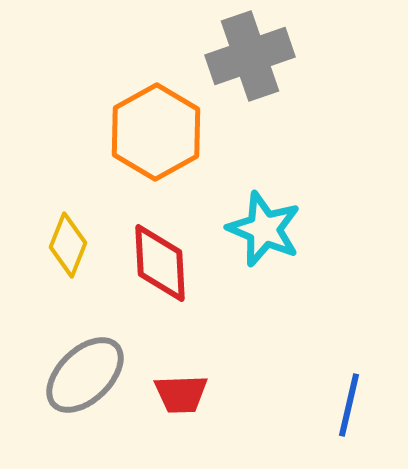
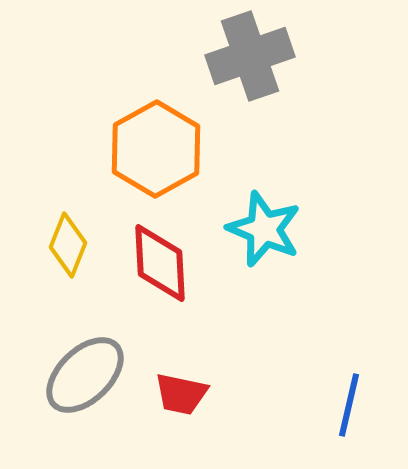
orange hexagon: moved 17 px down
red trapezoid: rotated 14 degrees clockwise
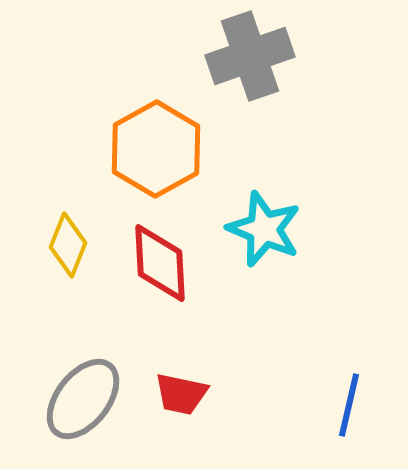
gray ellipse: moved 2 px left, 24 px down; rotated 8 degrees counterclockwise
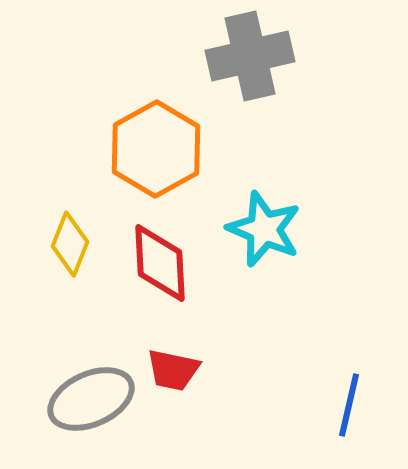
gray cross: rotated 6 degrees clockwise
yellow diamond: moved 2 px right, 1 px up
red trapezoid: moved 8 px left, 24 px up
gray ellipse: moved 8 px right; rotated 28 degrees clockwise
